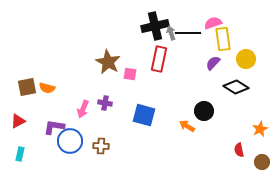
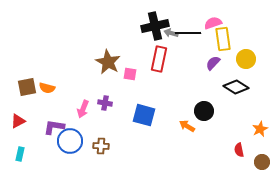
gray arrow: rotated 56 degrees counterclockwise
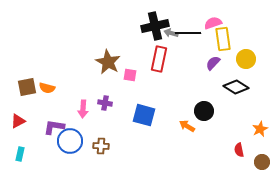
pink square: moved 1 px down
pink arrow: rotated 18 degrees counterclockwise
